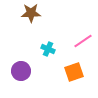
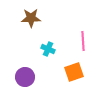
brown star: moved 5 px down
pink line: rotated 60 degrees counterclockwise
purple circle: moved 4 px right, 6 px down
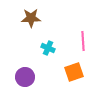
cyan cross: moved 1 px up
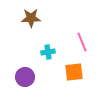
pink line: moved 1 px left, 1 px down; rotated 18 degrees counterclockwise
cyan cross: moved 4 px down; rotated 32 degrees counterclockwise
orange square: rotated 12 degrees clockwise
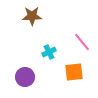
brown star: moved 1 px right, 2 px up
pink line: rotated 18 degrees counterclockwise
cyan cross: moved 1 px right; rotated 16 degrees counterclockwise
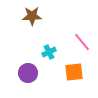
purple circle: moved 3 px right, 4 px up
